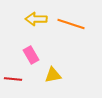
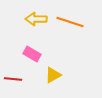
orange line: moved 1 px left, 2 px up
pink rectangle: moved 1 px right, 1 px up; rotated 30 degrees counterclockwise
yellow triangle: rotated 18 degrees counterclockwise
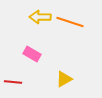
yellow arrow: moved 4 px right, 2 px up
yellow triangle: moved 11 px right, 4 px down
red line: moved 3 px down
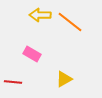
yellow arrow: moved 2 px up
orange line: rotated 20 degrees clockwise
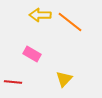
yellow triangle: rotated 18 degrees counterclockwise
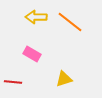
yellow arrow: moved 4 px left, 2 px down
yellow triangle: rotated 30 degrees clockwise
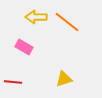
orange line: moved 3 px left
pink rectangle: moved 8 px left, 7 px up
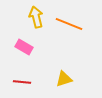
yellow arrow: rotated 75 degrees clockwise
orange line: moved 2 px right, 2 px down; rotated 16 degrees counterclockwise
red line: moved 9 px right
